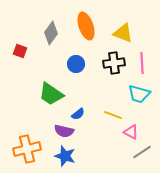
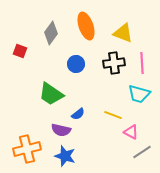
purple semicircle: moved 3 px left, 1 px up
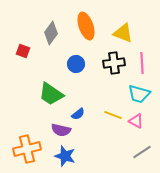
red square: moved 3 px right
pink triangle: moved 5 px right, 11 px up
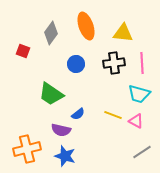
yellow triangle: rotated 15 degrees counterclockwise
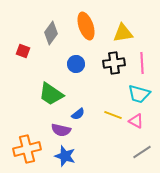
yellow triangle: rotated 15 degrees counterclockwise
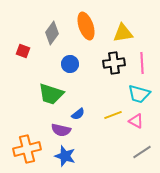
gray diamond: moved 1 px right
blue circle: moved 6 px left
green trapezoid: rotated 16 degrees counterclockwise
yellow line: rotated 42 degrees counterclockwise
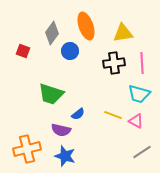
blue circle: moved 13 px up
yellow line: rotated 42 degrees clockwise
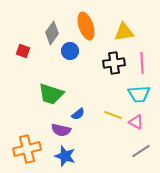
yellow triangle: moved 1 px right, 1 px up
cyan trapezoid: rotated 20 degrees counterclockwise
pink triangle: moved 1 px down
gray line: moved 1 px left, 1 px up
